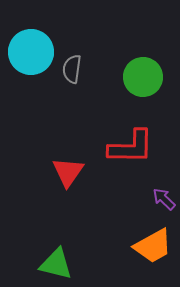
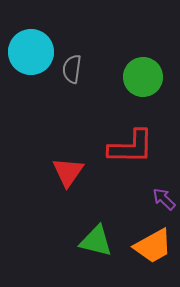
green triangle: moved 40 px right, 23 px up
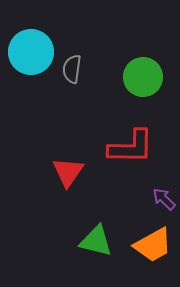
orange trapezoid: moved 1 px up
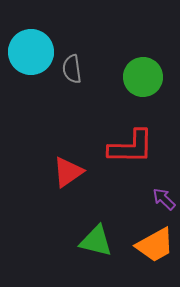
gray semicircle: rotated 16 degrees counterclockwise
red triangle: rotated 20 degrees clockwise
orange trapezoid: moved 2 px right
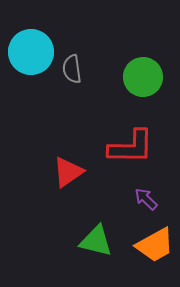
purple arrow: moved 18 px left
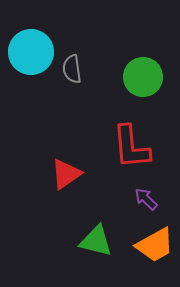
red L-shape: rotated 84 degrees clockwise
red triangle: moved 2 px left, 2 px down
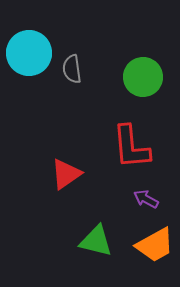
cyan circle: moved 2 px left, 1 px down
purple arrow: rotated 15 degrees counterclockwise
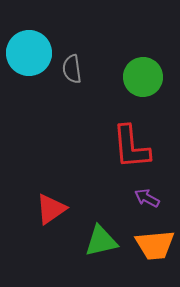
red triangle: moved 15 px left, 35 px down
purple arrow: moved 1 px right, 1 px up
green triangle: moved 5 px right; rotated 27 degrees counterclockwise
orange trapezoid: rotated 24 degrees clockwise
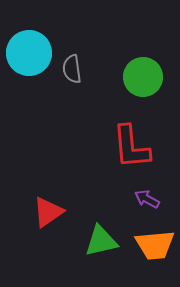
purple arrow: moved 1 px down
red triangle: moved 3 px left, 3 px down
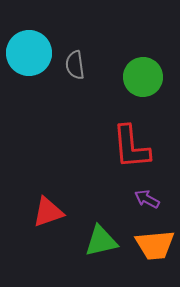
gray semicircle: moved 3 px right, 4 px up
red triangle: rotated 16 degrees clockwise
